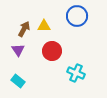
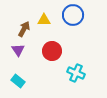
blue circle: moved 4 px left, 1 px up
yellow triangle: moved 6 px up
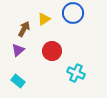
blue circle: moved 2 px up
yellow triangle: moved 1 px up; rotated 32 degrees counterclockwise
purple triangle: rotated 24 degrees clockwise
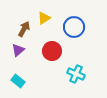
blue circle: moved 1 px right, 14 px down
yellow triangle: moved 1 px up
cyan cross: moved 1 px down
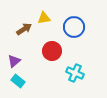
yellow triangle: rotated 24 degrees clockwise
brown arrow: rotated 28 degrees clockwise
purple triangle: moved 4 px left, 11 px down
cyan cross: moved 1 px left, 1 px up
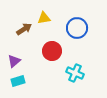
blue circle: moved 3 px right, 1 px down
cyan rectangle: rotated 56 degrees counterclockwise
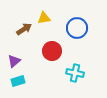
cyan cross: rotated 12 degrees counterclockwise
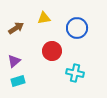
brown arrow: moved 8 px left, 1 px up
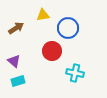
yellow triangle: moved 1 px left, 3 px up
blue circle: moved 9 px left
purple triangle: rotated 40 degrees counterclockwise
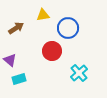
purple triangle: moved 4 px left, 1 px up
cyan cross: moved 4 px right; rotated 36 degrees clockwise
cyan rectangle: moved 1 px right, 2 px up
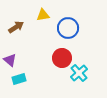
brown arrow: moved 1 px up
red circle: moved 10 px right, 7 px down
